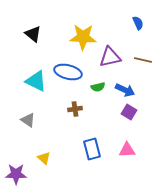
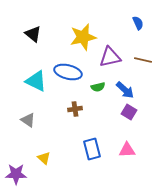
yellow star: rotated 16 degrees counterclockwise
blue arrow: rotated 18 degrees clockwise
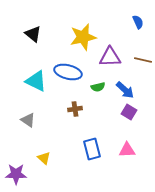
blue semicircle: moved 1 px up
purple triangle: rotated 10 degrees clockwise
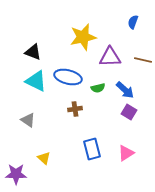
blue semicircle: moved 5 px left; rotated 136 degrees counterclockwise
black triangle: moved 18 px down; rotated 18 degrees counterclockwise
blue ellipse: moved 5 px down
green semicircle: moved 1 px down
pink triangle: moved 1 px left, 3 px down; rotated 30 degrees counterclockwise
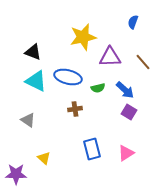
brown line: moved 2 px down; rotated 36 degrees clockwise
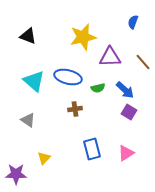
black triangle: moved 5 px left, 16 px up
cyan triangle: moved 2 px left; rotated 15 degrees clockwise
yellow triangle: rotated 32 degrees clockwise
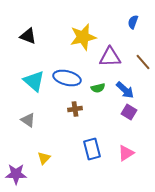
blue ellipse: moved 1 px left, 1 px down
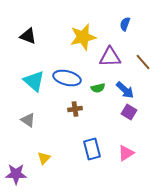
blue semicircle: moved 8 px left, 2 px down
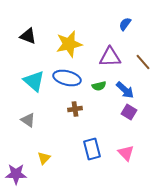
blue semicircle: rotated 16 degrees clockwise
yellow star: moved 14 px left, 7 px down
green semicircle: moved 1 px right, 2 px up
pink triangle: rotated 42 degrees counterclockwise
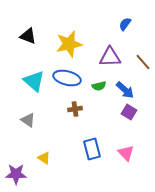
yellow triangle: rotated 40 degrees counterclockwise
